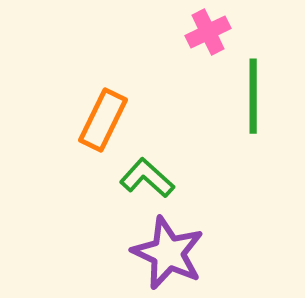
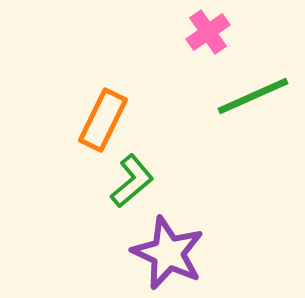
pink cross: rotated 9 degrees counterclockwise
green line: rotated 66 degrees clockwise
green L-shape: moved 15 px left, 3 px down; rotated 98 degrees clockwise
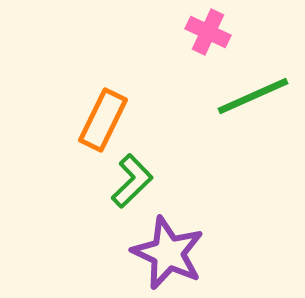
pink cross: rotated 30 degrees counterclockwise
green L-shape: rotated 4 degrees counterclockwise
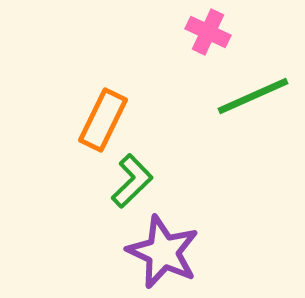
purple star: moved 5 px left, 1 px up
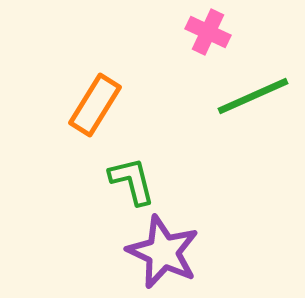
orange rectangle: moved 8 px left, 15 px up; rotated 6 degrees clockwise
green L-shape: rotated 60 degrees counterclockwise
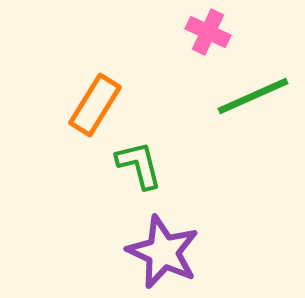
green L-shape: moved 7 px right, 16 px up
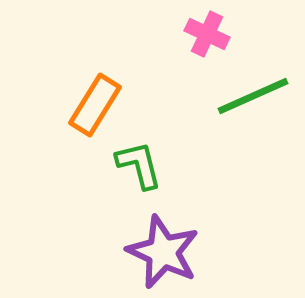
pink cross: moved 1 px left, 2 px down
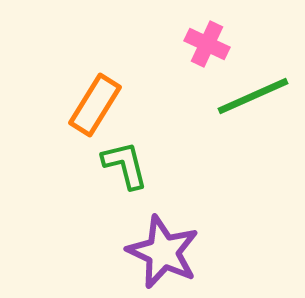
pink cross: moved 10 px down
green L-shape: moved 14 px left
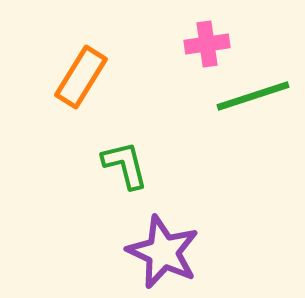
pink cross: rotated 33 degrees counterclockwise
green line: rotated 6 degrees clockwise
orange rectangle: moved 14 px left, 28 px up
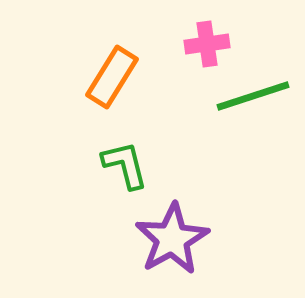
orange rectangle: moved 31 px right
purple star: moved 9 px right, 13 px up; rotated 18 degrees clockwise
